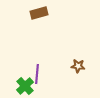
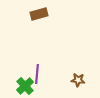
brown rectangle: moved 1 px down
brown star: moved 14 px down
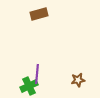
brown star: rotated 16 degrees counterclockwise
green cross: moved 4 px right; rotated 18 degrees clockwise
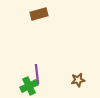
purple line: rotated 12 degrees counterclockwise
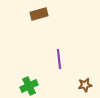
purple line: moved 22 px right, 15 px up
brown star: moved 7 px right, 5 px down
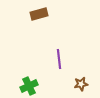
brown star: moved 4 px left, 1 px up
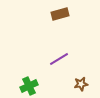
brown rectangle: moved 21 px right
purple line: rotated 66 degrees clockwise
